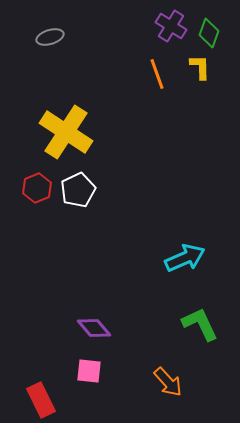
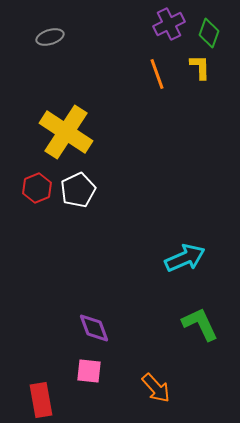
purple cross: moved 2 px left, 2 px up; rotated 32 degrees clockwise
purple diamond: rotated 20 degrees clockwise
orange arrow: moved 12 px left, 6 px down
red rectangle: rotated 16 degrees clockwise
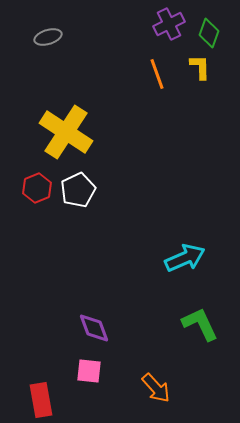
gray ellipse: moved 2 px left
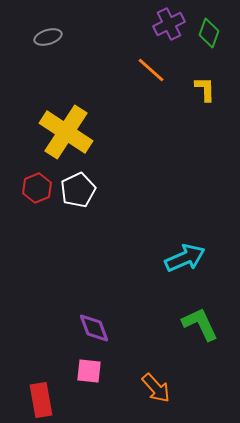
yellow L-shape: moved 5 px right, 22 px down
orange line: moved 6 px left, 4 px up; rotated 28 degrees counterclockwise
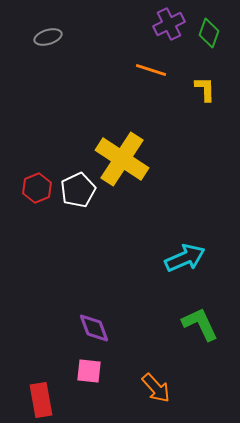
orange line: rotated 24 degrees counterclockwise
yellow cross: moved 56 px right, 27 px down
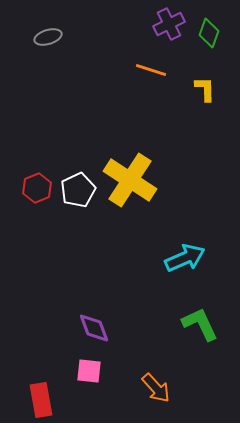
yellow cross: moved 8 px right, 21 px down
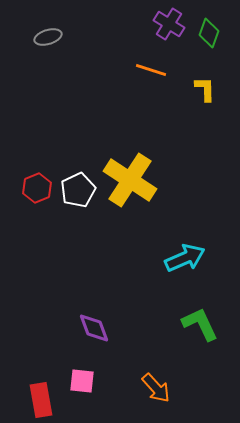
purple cross: rotated 32 degrees counterclockwise
pink square: moved 7 px left, 10 px down
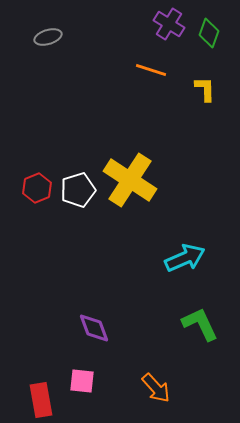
white pentagon: rotated 8 degrees clockwise
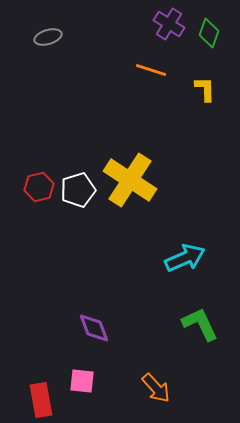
red hexagon: moved 2 px right, 1 px up; rotated 8 degrees clockwise
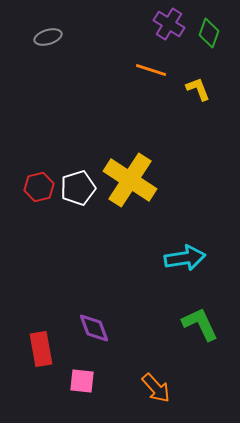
yellow L-shape: moved 7 px left; rotated 20 degrees counterclockwise
white pentagon: moved 2 px up
cyan arrow: rotated 15 degrees clockwise
red rectangle: moved 51 px up
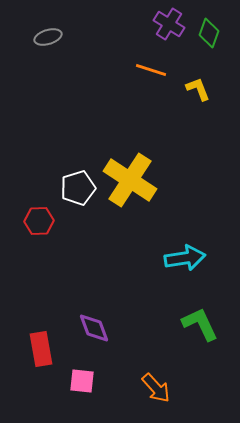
red hexagon: moved 34 px down; rotated 12 degrees clockwise
